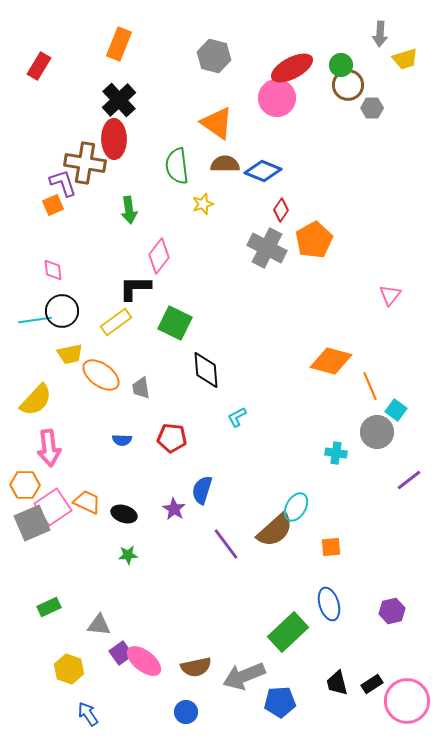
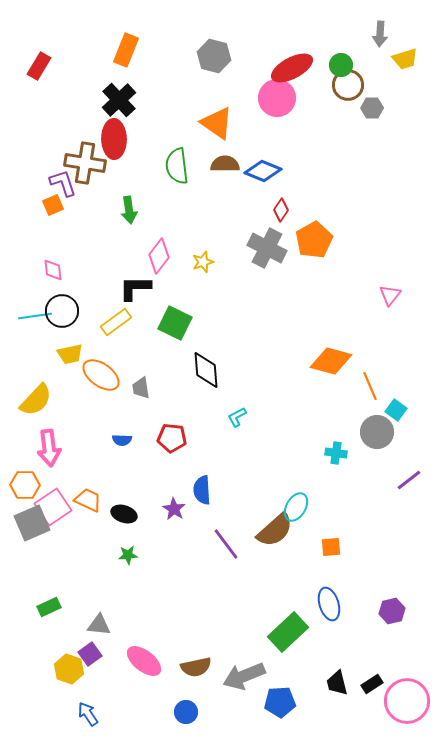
orange rectangle at (119, 44): moved 7 px right, 6 px down
yellow star at (203, 204): moved 58 px down
cyan line at (35, 320): moved 4 px up
blue semicircle at (202, 490): rotated 20 degrees counterclockwise
orange trapezoid at (87, 502): moved 1 px right, 2 px up
purple square at (121, 653): moved 31 px left, 1 px down
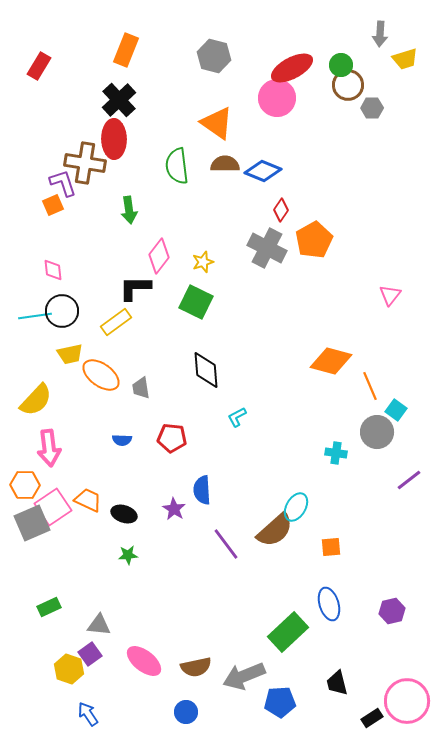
green square at (175, 323): moved 21 px right, 21 px up
black rectangle at (372, 684): moved 34 px down
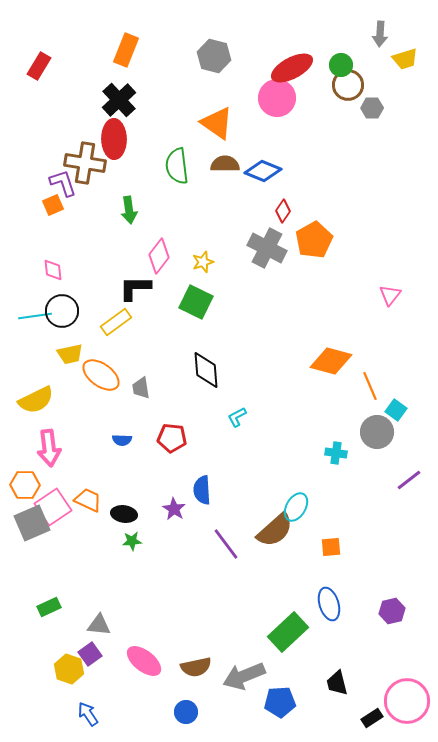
red diamond at (281, 210): moved 2 px right, 1 px down
yellow semicircle at (36, 400): rotated 21 degrees clockwise
black ellipse at (124, 514): rotated 10 degrees counterclockwise
green star at (128, 555): moved 4 px right, 14 px up
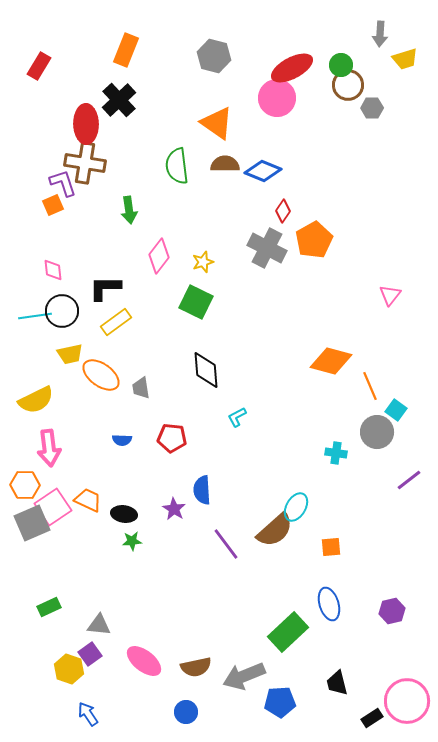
red ellipse at (114, 139): moved 28 px left, 15 px up
black L-shape at (135, 288): moved 30 px left
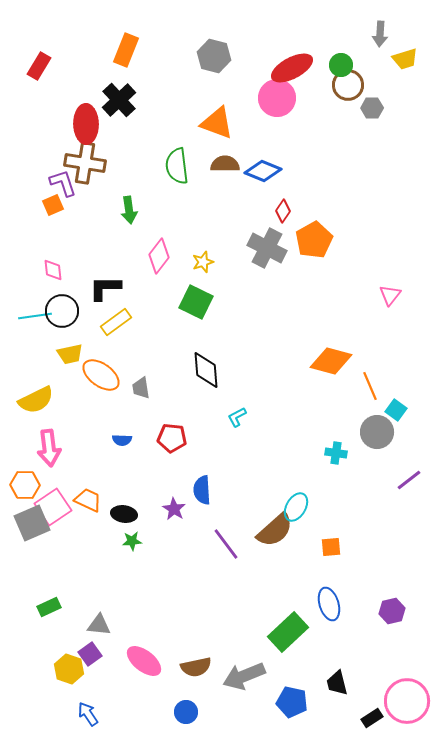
orange triangle at (217, 123): rotated 15 degrees counterclockwise
blue pentagon at (280, 702): moved 12 px right; rotated 16 degrees clockwise
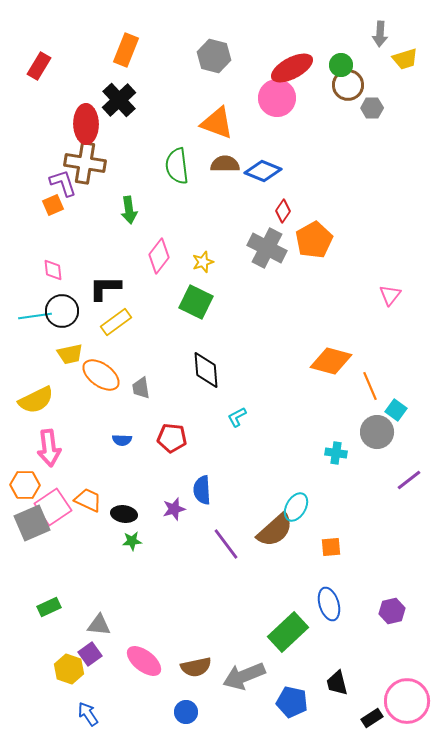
purple star at (174, 509): rotated 25 degrees clockwise
